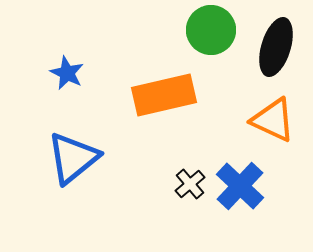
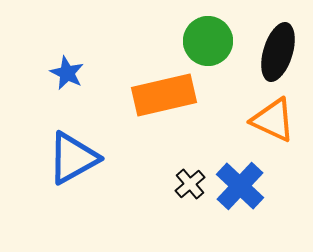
green circle: moved 3 px left, 11 px down
black ellipse: moved 2 px right, 5 px down
blue triangle: rotated 10 degrees clockwise
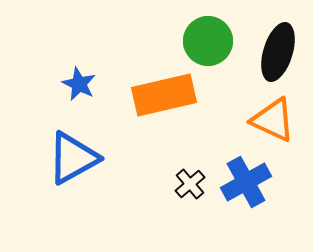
blue star: moved 12 px right, 11 px down
blue cross: moved 6 px right, 4 px up; rotated 18 degrees clockwise
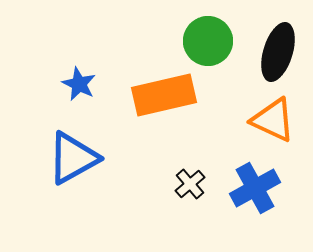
blue cross: moved 9 px right, 6 px down
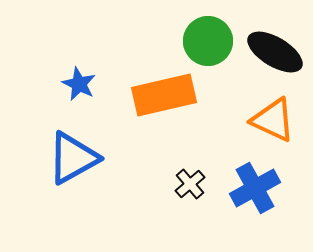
black ellipse: moved 3 px left; rotated 76 degrees counterclockwise
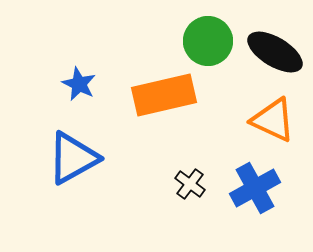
black cross: rotated 12 degrees counterclockwise
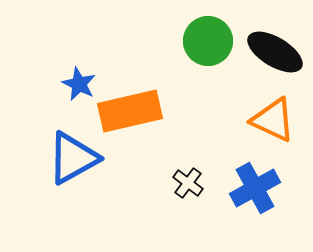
orange rectangle: moved 34 px left, 16 px down
black cross: moved 2 px left, 1 px up
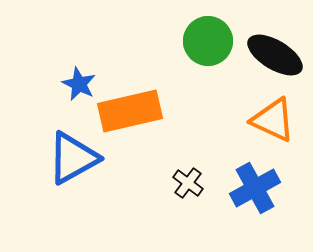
black ellipse: moved 3 px down
